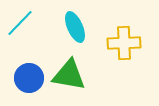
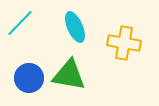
yellow cross: rotated 12 degrees clockwise
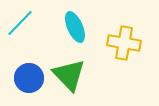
green triangle: rotated 36 degrees clockwise
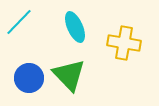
cyan line: moved 1 px left, 1 px up
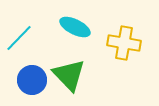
cyan line: moved 16 px down
cyan ellipse: rotated 40 degrees counterclockwise
blue circle: moved 3 px right, 2 px down
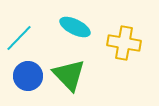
blue circle: moved 4 px left, 4 px up
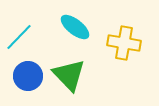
cyan ellipse: rotated 12 degrees clockwise
cyan line: moved 1 px up
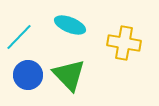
cyan ellipse: moved 5 px left, 2 px up; rotated 16 degrees counterclockwise
blue circle: moved 1 px up
